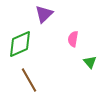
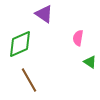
purple triangle: rotated 42 degrees counterclockwise
pink semicircle: moved 5 px right, 1 px up
green triangle: rotated 16 degrees counterclockwise
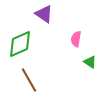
pink semicircle: moved 2 px left, 1 px down
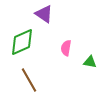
pink semicircle: moved 10 px left, 9 px down
green diamond: moved 2 px right, 2 px up
green triangle: rotated 24 degrees counterclockwise
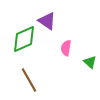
purple triangle: moved 3 px right, 7 px down
green diamond: moved 2 px right, 3 px up
green triangle: rotated 32 degrees clockwise
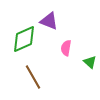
purple triangle: moved 2 px right; rotated 12 degrees counterclockwise
brown line: moved 4 px right, 3 px up
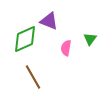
green diamond: moved 1 px right
green triangle: moved 23 px up; rotated 24 degrees clockwise
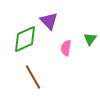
purple triangle: rotated 24 degrees clockwise
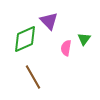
green triangle: moved 6 px left
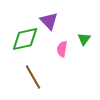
green diamond: rotated 12 degrees clockwise
pink semicircle: moved 4 px left, 1 px down
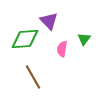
green diamond: rotated 8 degrees clockwise
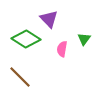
purple triangle: moved 2 px up
green diamond: moved 1 px right; rotated 36 degrees clockwise
brown line: moved 13 px left; rotated 15 degrees counterclockwise
